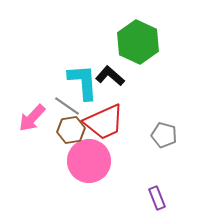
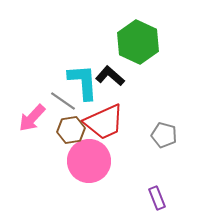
gray line: moved 4 px left, 5 px up
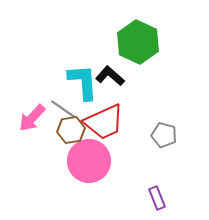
gray line: moved 8 px down
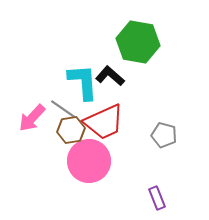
green hexagon: rotated 15 degrees counterclockwise
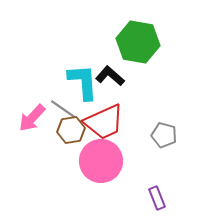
pink circle: moved 12 px right
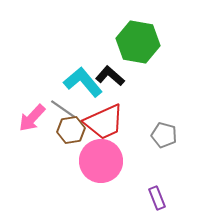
cyan L-shape: rotated 36 degrees counterclockwise
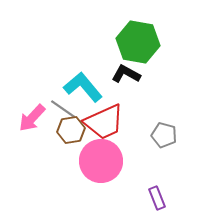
black L-shape: moved 16 px right, 2 px up; rotated 12 degrees counterclockwise
cyan L-shape: moved 5 px down
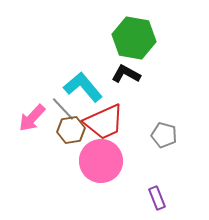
green hexagon: moved 4 px left, 4 px up
gray line: rotated 12 degrees clockwise
